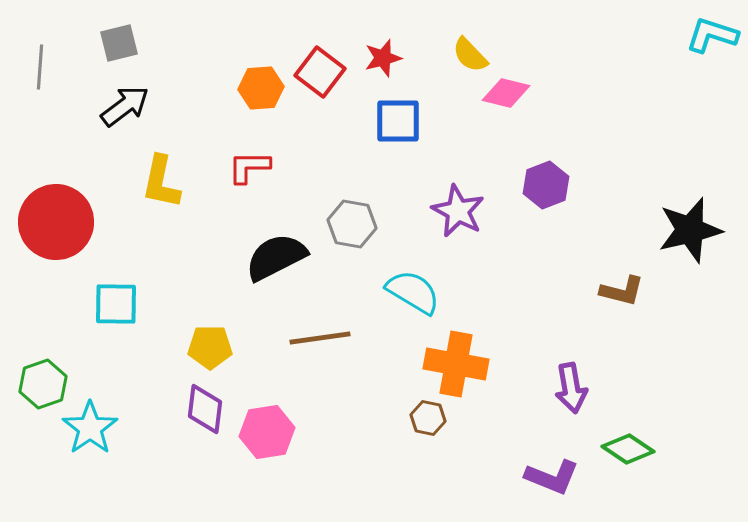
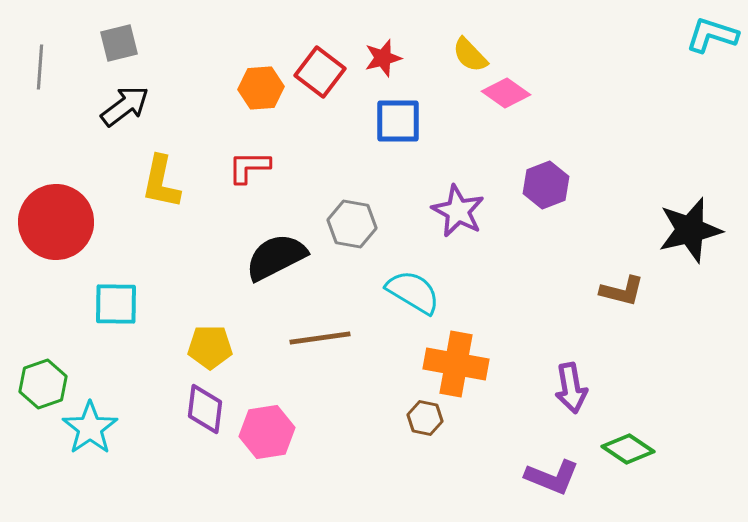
pink diamond: rotated 21 degrees clockwise
brown hexagon: moved 3 px left
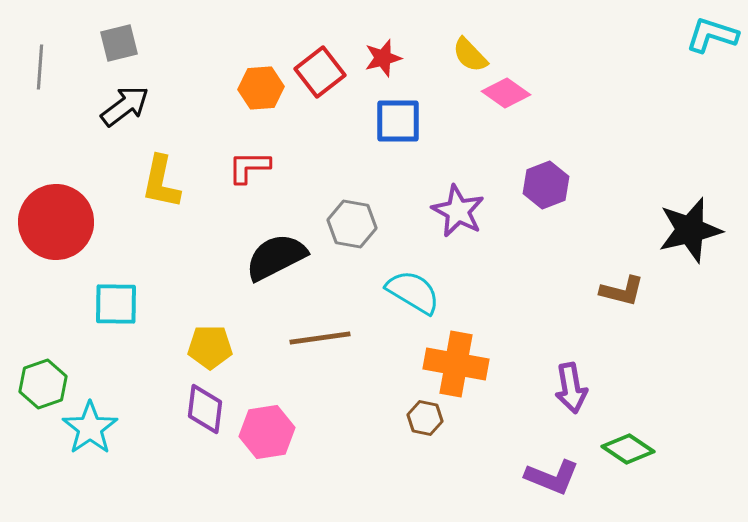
red square: rotated 15 degrees clockwise
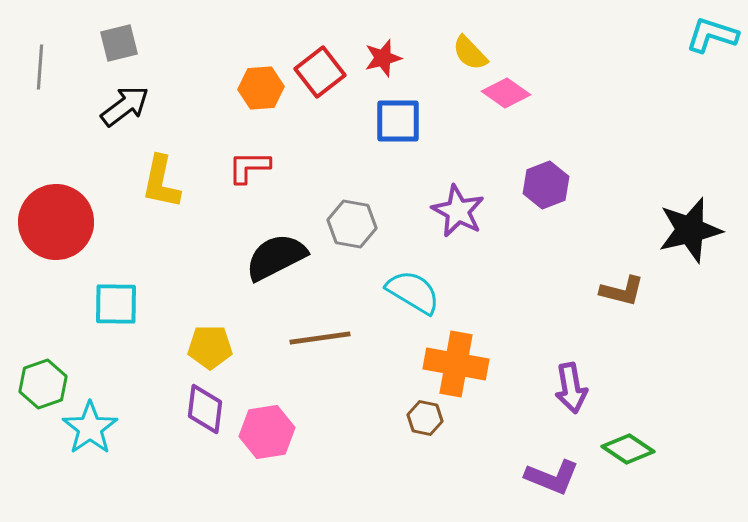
yellow semicircle: moved 2 px up
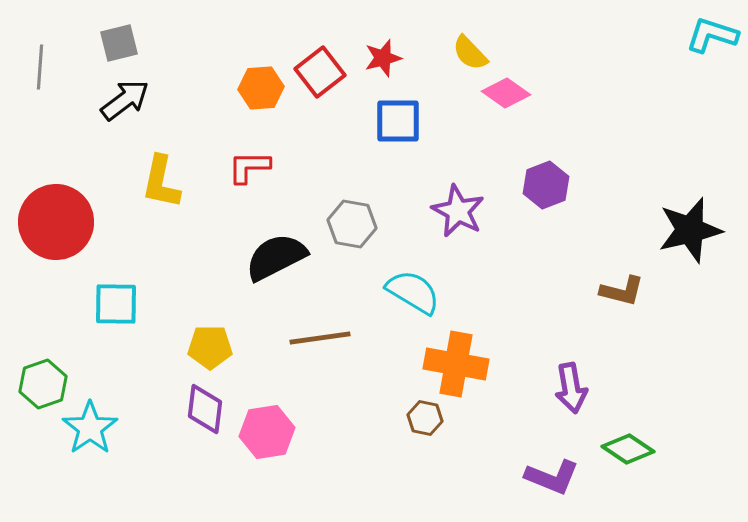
black arrow: moved 6 px up
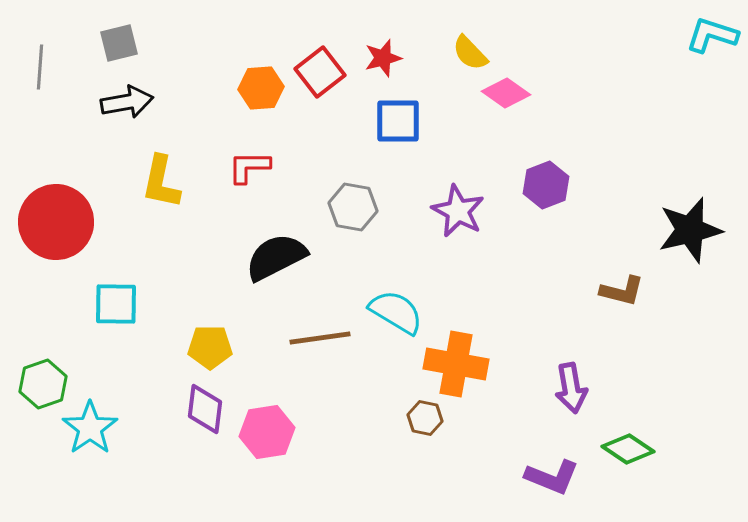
black arrow: moved 2 px right, 2 px down; rotated 27 degrees clockwise
gray hexagon: moved 1 px right, 17 px up
cyan semicircle: moved 17 px left, 20 px down
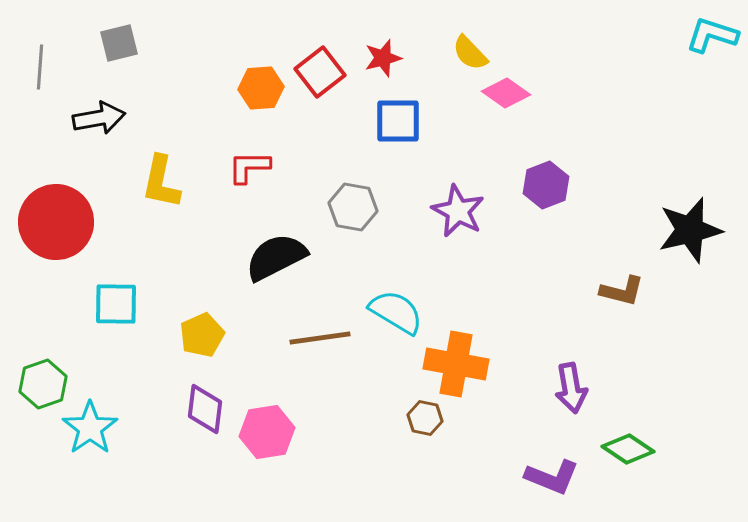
black arrow: moved 28 px left, 16 px down
yellow pentagon: moved 8 px left, 12 px up; rotated 24 degrees counterclockwise
